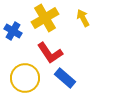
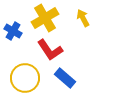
red L-shape: moved 3 px up
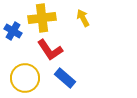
yellow cross: moved 3 px left; rotated 24 degrees clockwise
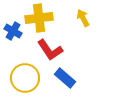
yellow cross: moved 3 px left
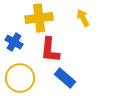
blue cross: moved 1 px right, 11 px down
red L-shape: rotated 40 degrees clockwise
yellow circle: moved 5 px left
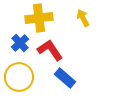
blue cross: moved 6 px right, 1 px down; rotated 18 degrees clockwise
red L-shape: rotated 140 degrees clockwise
yellow circle: moved 1 px left, 1 px up
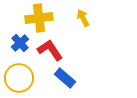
yellow circle: moved 1 px down
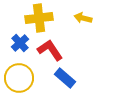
yellow arrow: rotated 48 degrees counterclockwise
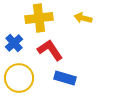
blue cross: moved 6 px left
blue rectangle: rotated 25 degrees counterclockwise
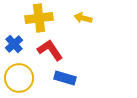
blue cross: moved 1 px down
